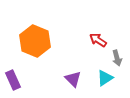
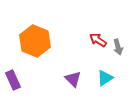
gray arrow: moved 1 px right, 11 px up
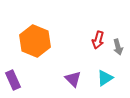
red arrow: rotated 108 degrees counterclockwise
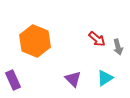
red arrow: moved 1 px left, 1 px up; rotated 66 degrees counterclockwise
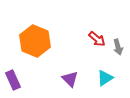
purple triangle: moved 3 px left
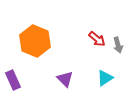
gray arrow: moved 2 px up
purple triangle: moved 5 px left
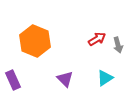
red arrow: rotated 72 degrees counterclockwise
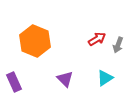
gray arrow: rotated 35 degrees clockwise
purple rectangle: moved 1 px right, 2 px down
